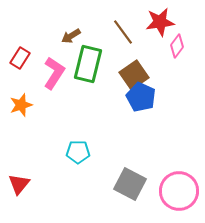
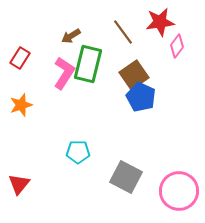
pink L-shape: moved 10 px right
gray square: moved 4 px left, 7 px up
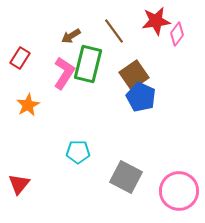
red star: moved 4 px left, 1 px up
brown line: moved 9 px left, 1 px up
pink diamond: moved 12 px up
orange star: moved 7 px right; rotated 10 degrees counterclockwise
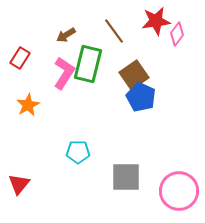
brown arrow: moved 5 px left, 1 px up
gray square: rotated 28 degrees counterclockwise
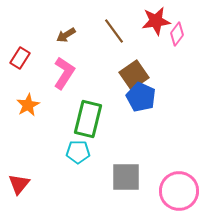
green rectangle: moved 55 px down
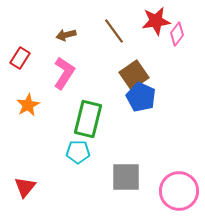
brown arrow: rotated 18 degrees clockwise
red triangle: moved 6 px right, 3 px down
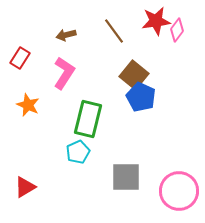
pink diamond: moved 4 px up
brown square: rotated 16 degrees counterclockwise
orange star: rotated 20 degrees counterclockwise
cyan pentagon: rotated 25 degrees counterclockwise
red triangle: rotated 20 degrees clockwise
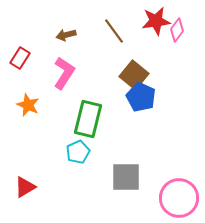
pink circle: moved 7 px down
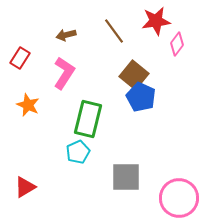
pink diamond: moved 14 px down
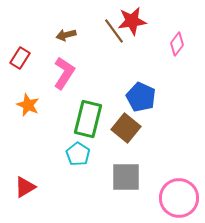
red star: moved 24 px left
brown square: moved 8 px left, 53 px down
cyan pentagon: moved 2 px down; rotated 15 degrees counterclockwise
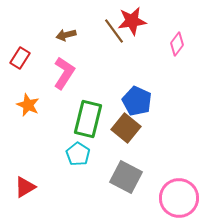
blue pentagon: moved 4 px left, 4 px down
gray square: rotated 28 degrees clockwise
